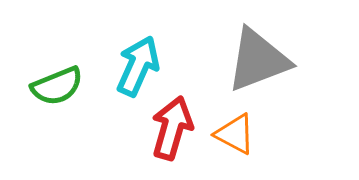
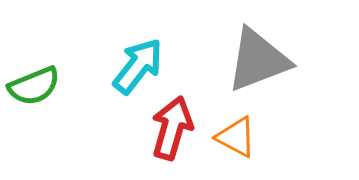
cyan arrow: rotated 14 degrees clockwise
green semicircle: moved 23 px left
orange triangle: moved 1 px right, 3 px down
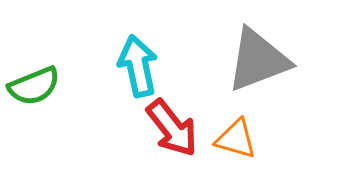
cyan arrow: rotated 50 degrees counterclockwise
red arrow: rotated 126 degrees clockwise
orange triangle: moved 2 px down; rotated 12 degrees counterclockwise
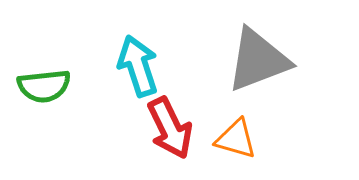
cyan arrow: rotated 6 degrees counterclockwise
green semicircle: moved 10 px right; rotated 16 degrees clockwise
red arrow: moved 2 px left; rotated 12 degrees clockwise
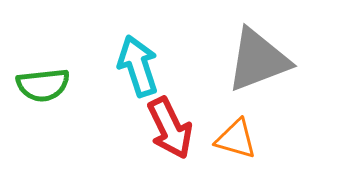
green semicircle: moved 1 px left, 1 px up
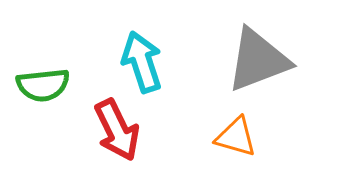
cyan arrow: moved 4 px right, 4 px up
red arrow: moved 53 px left, 2 px down
orange triangle: moved 2 px up
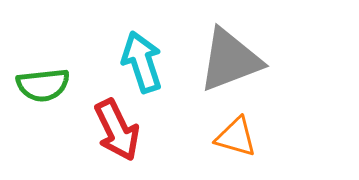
gray triangle: moved 28 px left
